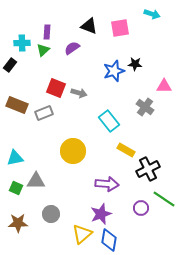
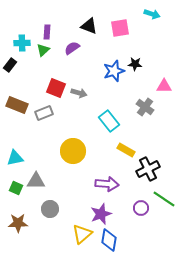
gray circle: moved 1 px left, 5 px up
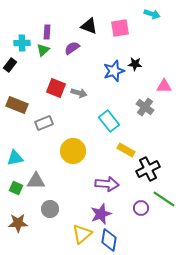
gray rectangle: moved 10 px down
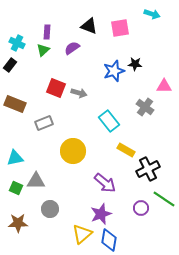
cyan cross: moved 5 px left; rotated 28 degrees clockwise
brown rectangle: moved 2 px left, 1 px up
purple arrow: moved 2 px left, 1 px up; rotated 35 degrees clockwise
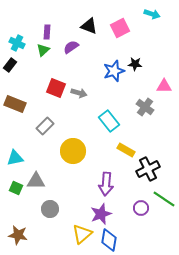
pink square: rotated 18 degrees counterclockwise
purple semicircle: moved 1 px left, 1 px up
gray rectangle: moved 1 px right, 3 px down; rotated 24 degrees counterclockwise
purple arrow: moved 1 px right, 1 px down; rotated 55 degrees clockwise
brown star: moved 12 px down; rotated 12 degrees clockwise
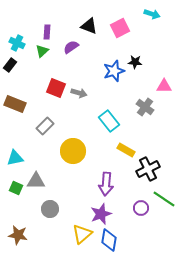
green triangle: moved 1 px left, 1 px down
black star: moved 2 px up
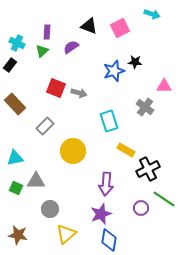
brown rectangle: rotated 25 degrees clockwise
cyan rectangle: rotated 20 degrees clockwise
yellow triangle: moved 16 px left
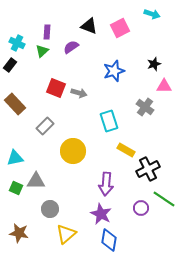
black star: moved 19 px right, 2 px down; rotated 24 degrees counterclockwise
purple star: rotated 25 degrees counterclockwise
brown star: moved 1 px right, 2 px up
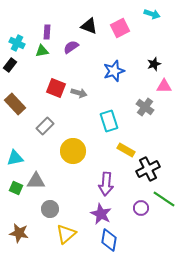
green triangle: rotated 32 degrees clockwise
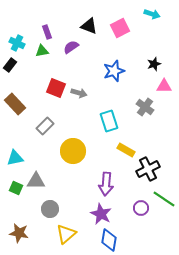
purple rectangle: rotated 24 degrees counterclockwise
